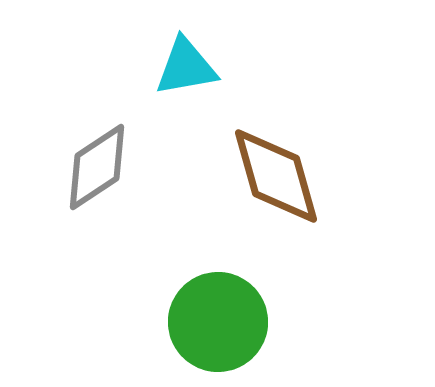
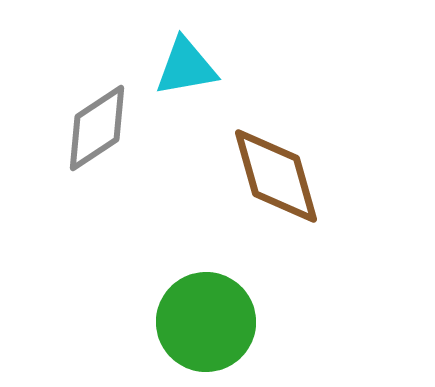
gray diamond: moved 39 px up
green circle: moved 12 px left
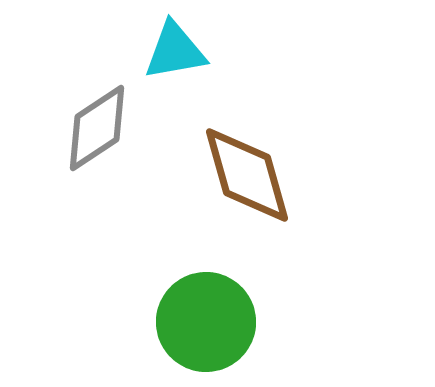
cyan triangle: moved 11 px left, 16 px up
brown diamond: moved 29 px left, 1 px up
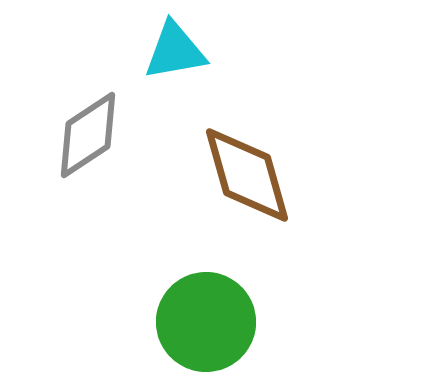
gray diamond: moved 9 px left, 7 px down
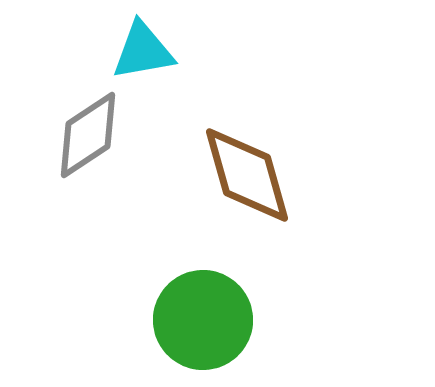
cyan triangle: moved 32 px left
green circle: moved 3 px left, 2 px up
